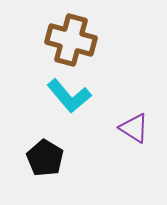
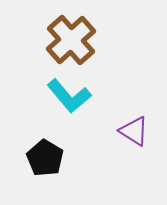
brown cross: rotated 33 degrees clockwise
purple triangle: moved 3 px down
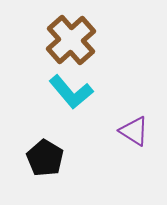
cyan L-shape: moved 2 px right, 4 px up
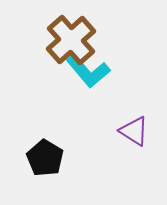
cyan L-shape: moved 17 px right, 21 px up
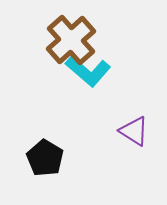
cyan L-shape: rotated 9 degrees counterclockwise
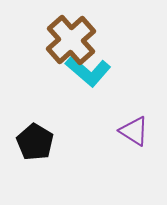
black pentagon: moved 10 px left, 16 px up
